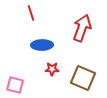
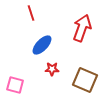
blue ellipse: rotated 45 degrees counterclockwise
brown square: moved 2 px right, 2 px down
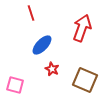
red star: rotated 24 degrees clockwise
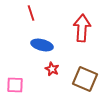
red arrow: rotated 16 degrees counterclockwise
blue ellipse: rotated 60 degrees clockwise
brown square: moved 1 px up
pink square: rotated 12 degrees counterclockwise
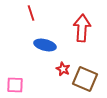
blue ellipse: moved 3 px right
red star: moved 11 px right
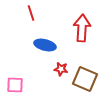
red star: moved 2 px left; rotated 16 degrees counterclockwise
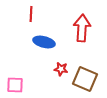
red line: moved 1 px down; rotated 21 degrees clockwise
blue ellipse: moved 1 px left, 3 px up
